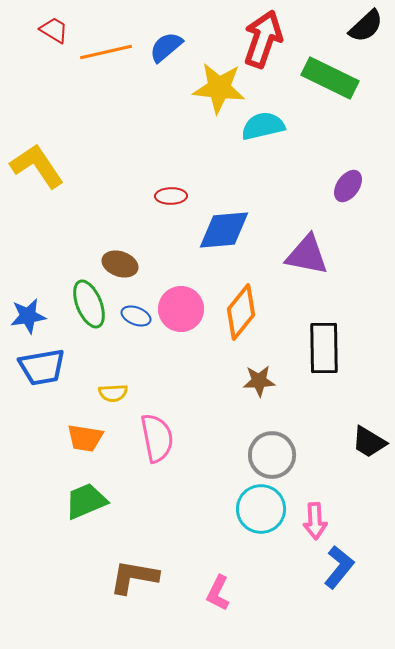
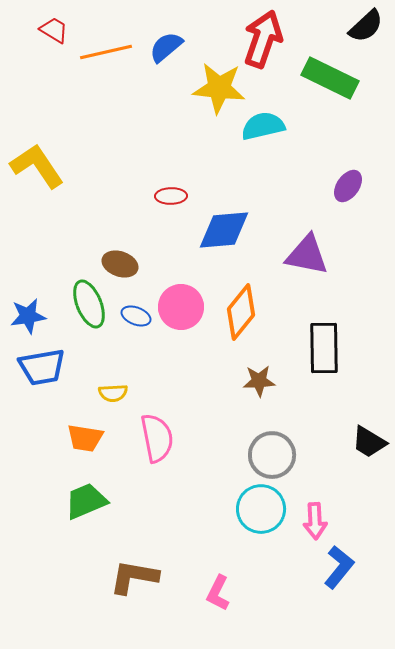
pink circle: moved 2 px up
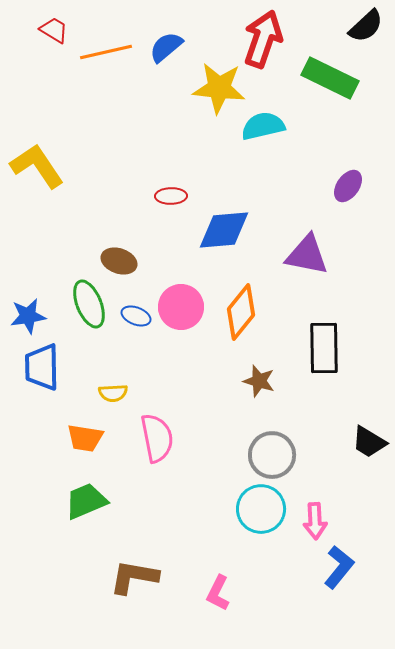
brown ellipse: moved 1 px left, 3 px up
blue trapezoid: rotated 99 degrees clockwise
brown star: rotated 20 degrees clockwise
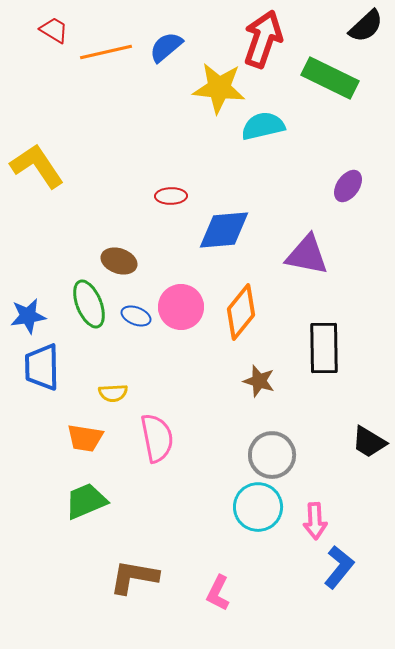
cyan circle: moved 3 px left, 2 px up
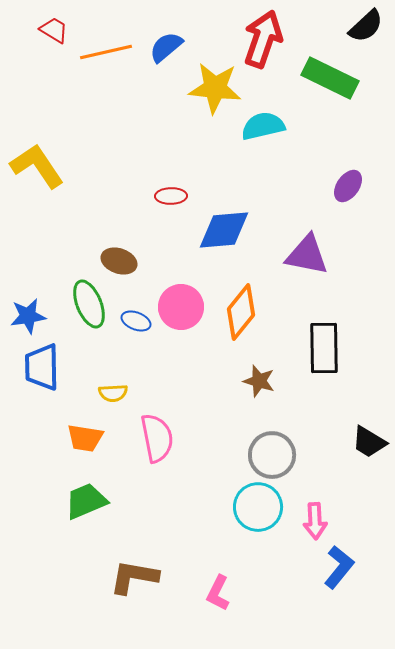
yellow star: moved 4 px left
blue ellipse: moved 5 px down
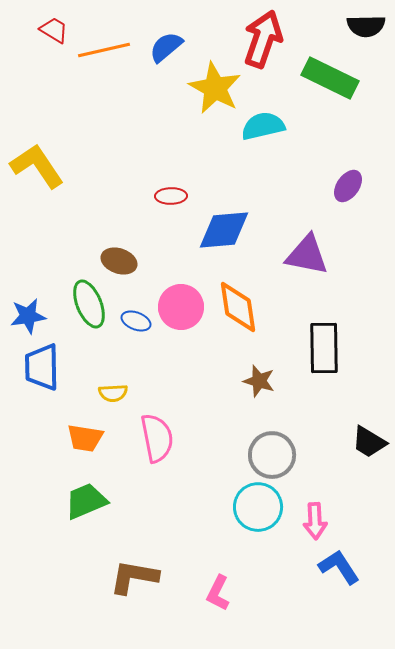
black semicircle: rotated 42 degrees clockwise
orange line: moved 2 px left, 2 px up
yellow star: rotated 22 degrees clockwise
orange diamond: moved 3 px left, 5 px up; rotated 48 degrees counterclockwise
blue L-shape: rotated 72 degrees counterclockwise
